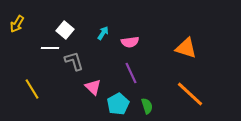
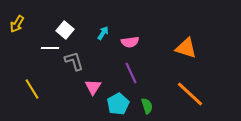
pink triangle: rotated 18 degrees clockwise
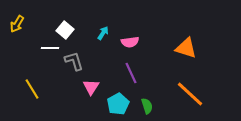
pink triangle: moved 2 px left
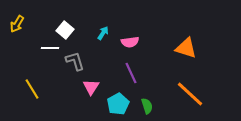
gray L-shape: moved 1 px right
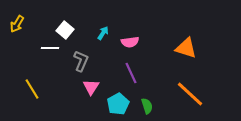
gray L-shape: moved 6 px right; rotated 40 degrees clockwise
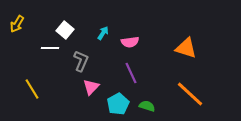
pink triangle: rotated 12 degrees clockwise
green semicircle: rotated 56 degrees counterclockwise
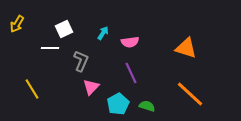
white square: moved 1 px left, 1 px up; rotated 24 degrees clockwise
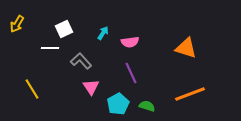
gray L-shape: rotated 65 degrees counterclockwise
pink triangle: rotated 18 degrees counterclockwise
orange line: rotated 64 degrees counterclockwise
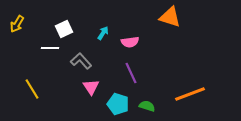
orange triangle: moved 16 px left, 31 px up
cyan pentagon: rotated 25 degrees counterclockwise
